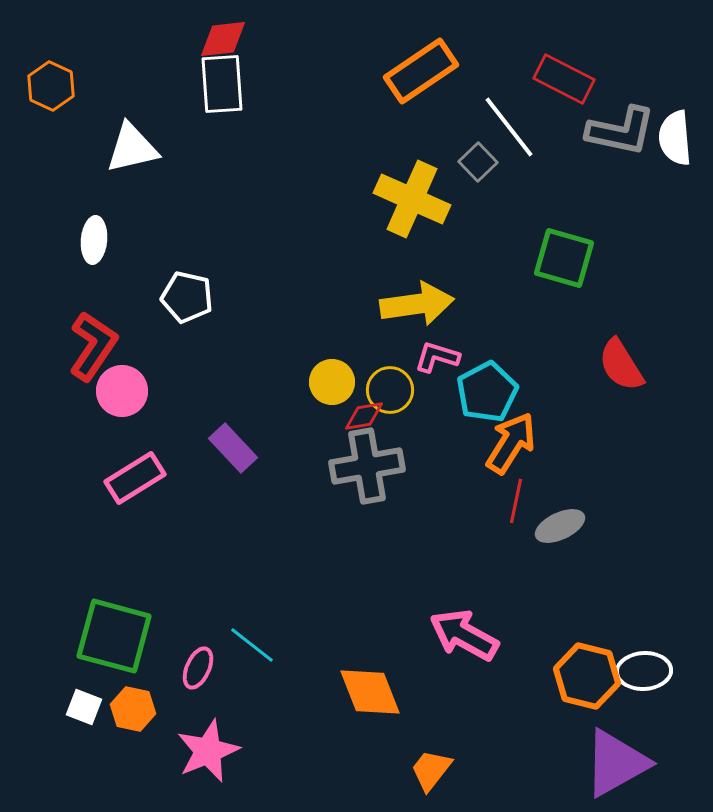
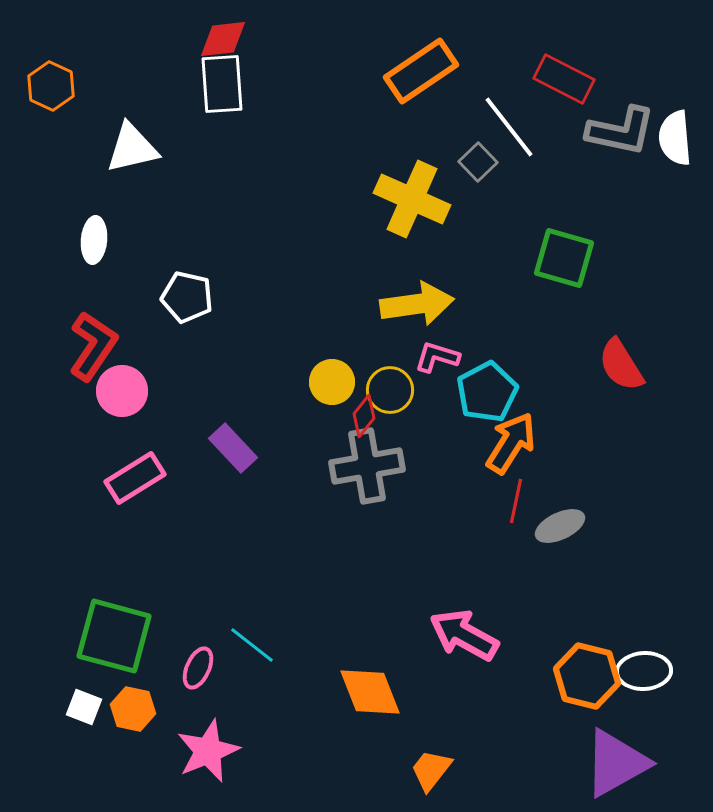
red diamond at (364, 416): rotated 42 degrees counterclockwise
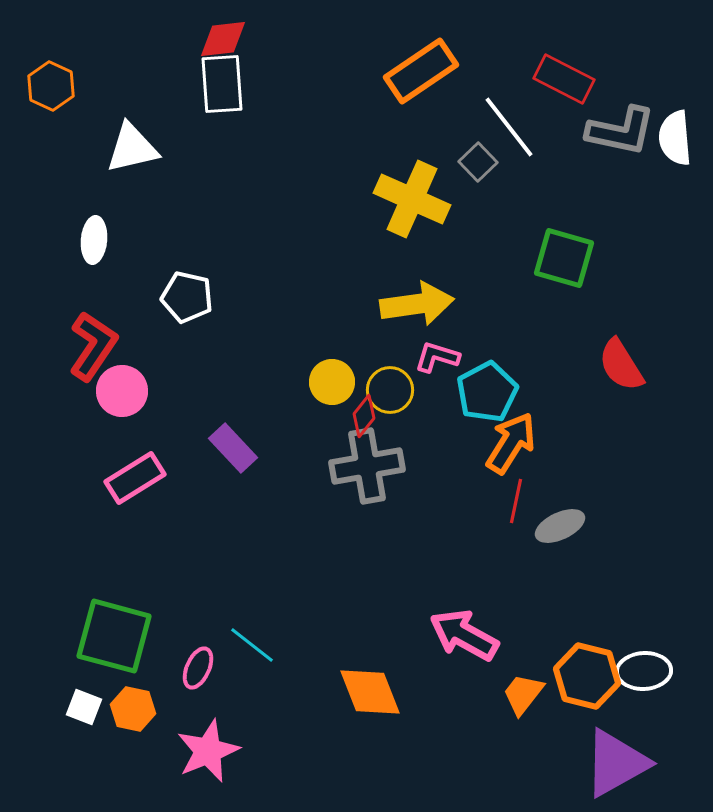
orange trapezoid at (431, 770): moved 92 px right, 76 px up
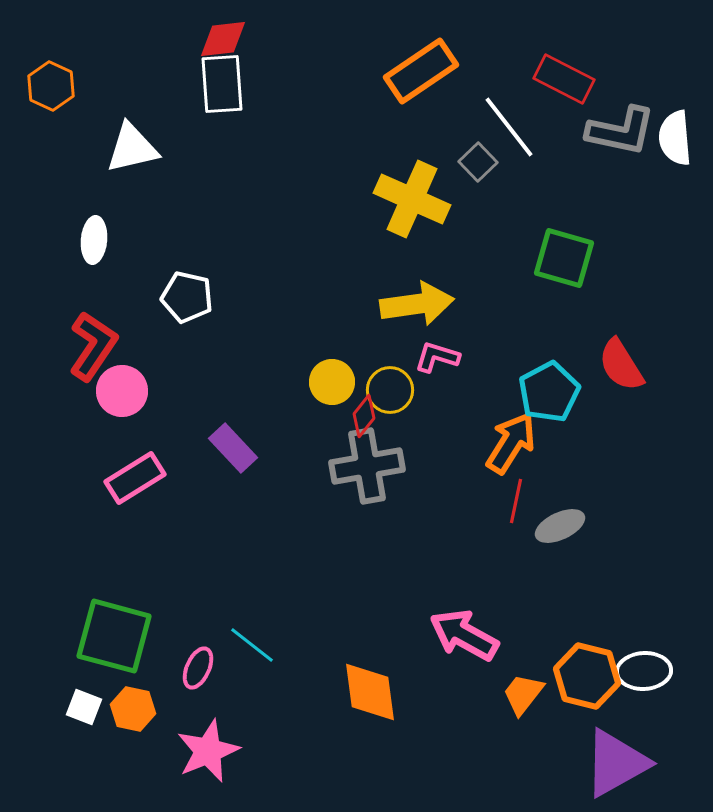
cyan pentagon at (487, 392): moved 62 px right
orange diamond at (370, 692): rotated 14 degrees clockwise
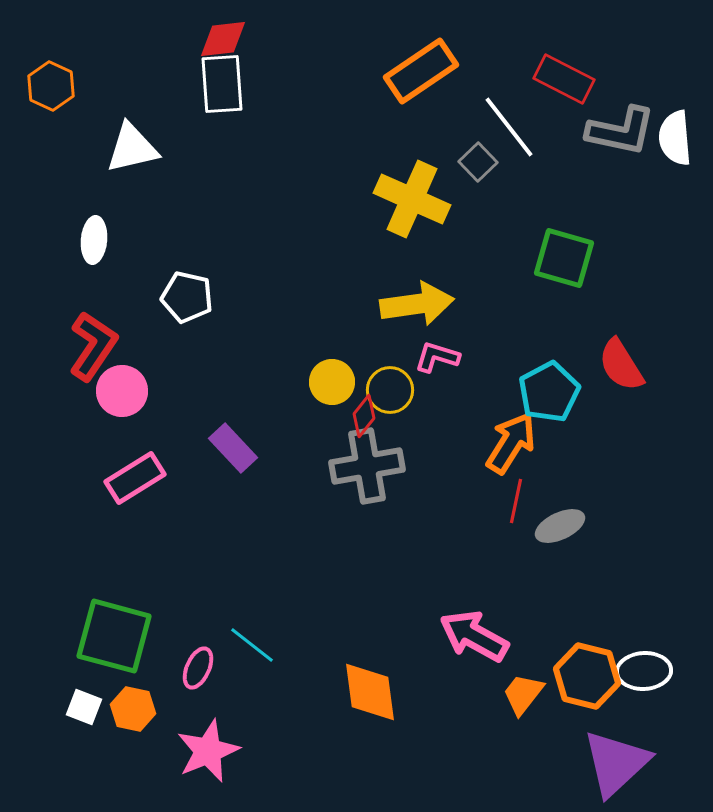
pink arrow at (464, 635): moved 10 px right, 1 px down
purple triangle at (616, 763): rotated 14 degrees counterclockwise
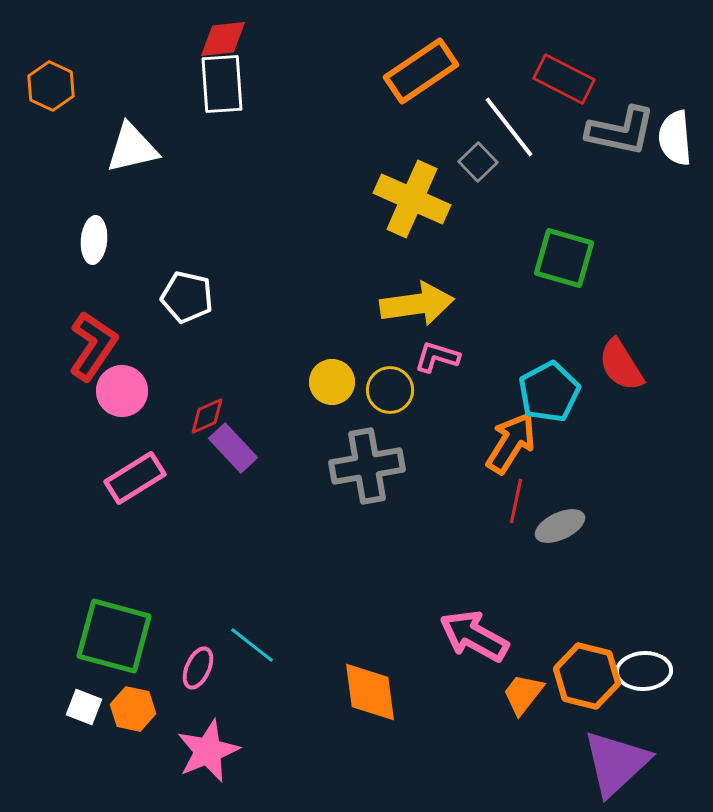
red diamond at (364, 416): moved 157 px left; rotated 27 degrees clockwise
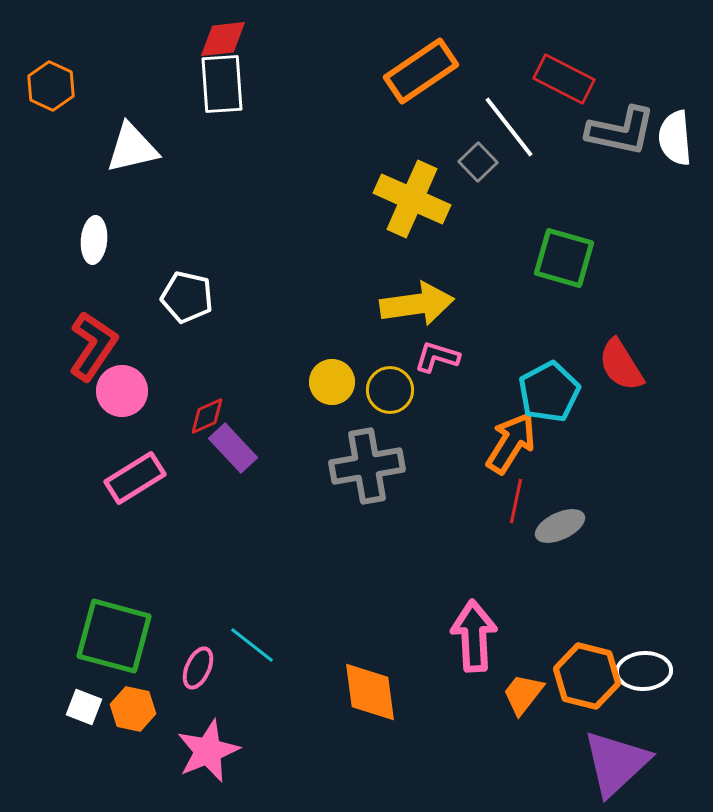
pink arrow at (474, 636): rotated 58 degrees clockwise
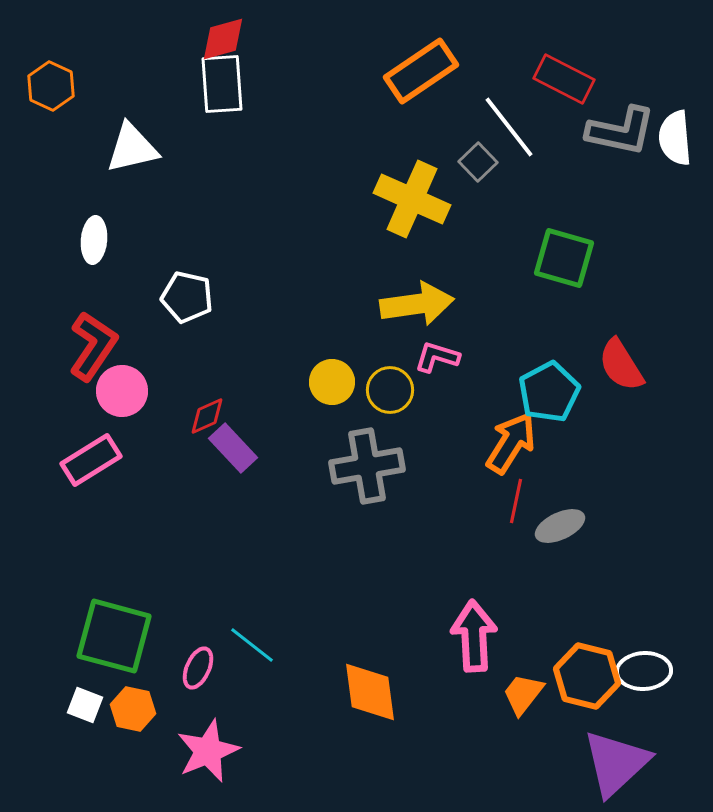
red diamond at (223, 39): rotated 9 degrees counterclockwise
pink rectangle at (135, 478): moved 44 px left, 18 px up
white square at (84, 707): moved 1 px right, 2 px up
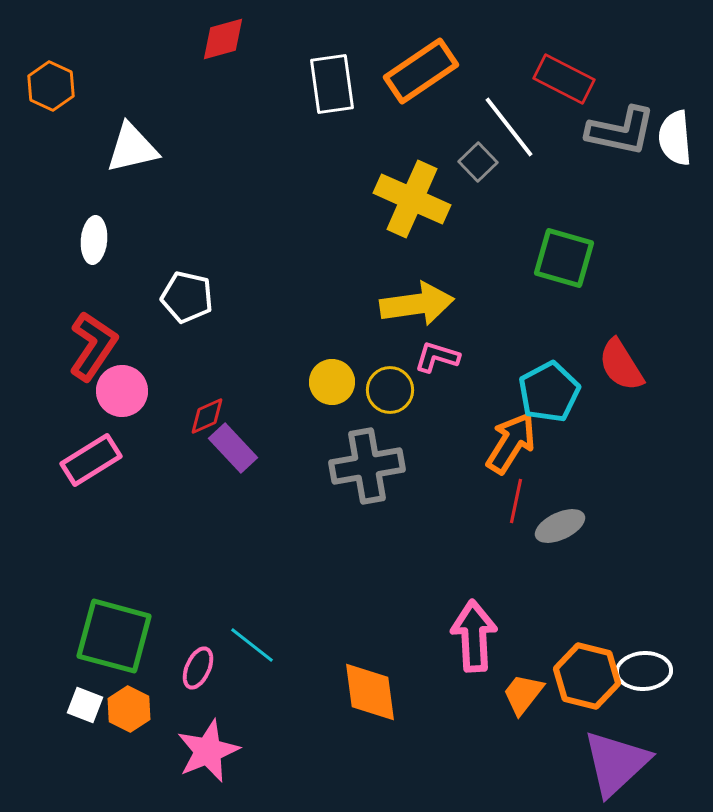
white rectangle at (222, 84): moved 110 px right; rotated 4 degrees counterclockwise
orange hexagon at (133, 709): moved 4 px left; rotated 15 degrees clockwise
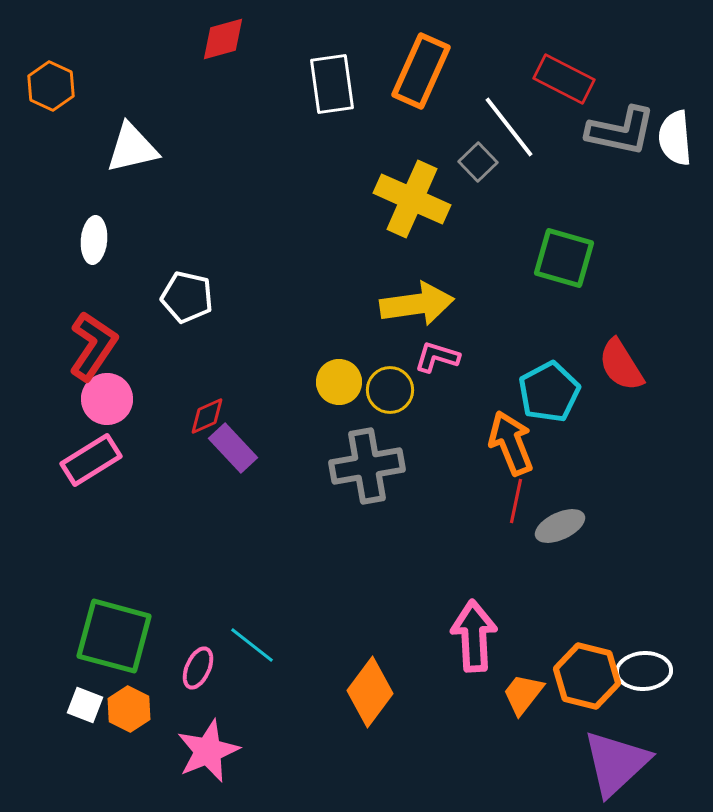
orange rectangle at (421, 71): rotated 32 degrees counterclockwise
yellow circle at (332, 382): moved 7 px right
pink circle at (122, 391): moved 15 px left, 8 px down
orange arrow at (511, 443): rotated 54 degrees counterclockwise
orange diamond at (370, 692): rotated 44 degrees clockwise
